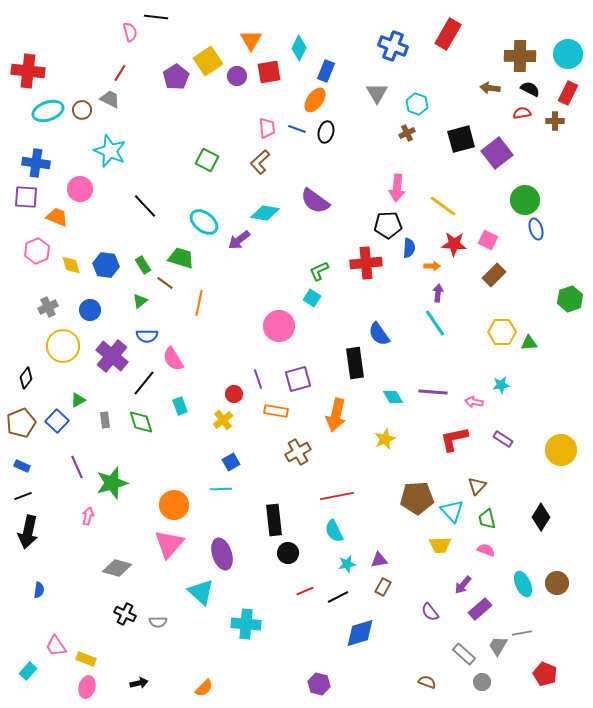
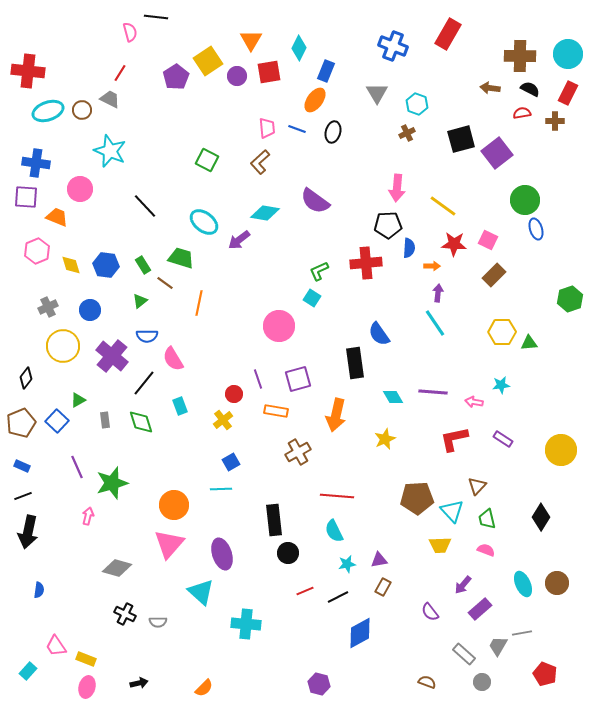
black ellipse at (326, 132): moved 7 px right
red line at (337, 496): rotated 16 degrees clockwise
blue diamond at (360, 633): rotated 12 degrees counterclockwise
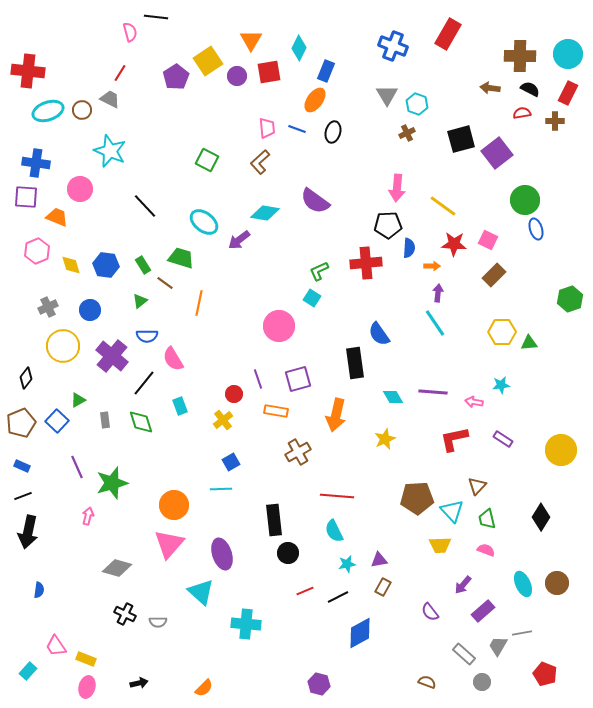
gray triangle at (377, 93): moved 10 px right, 2 px down
purple rectangle at (480, 609): moved 3 px right, 2 px down
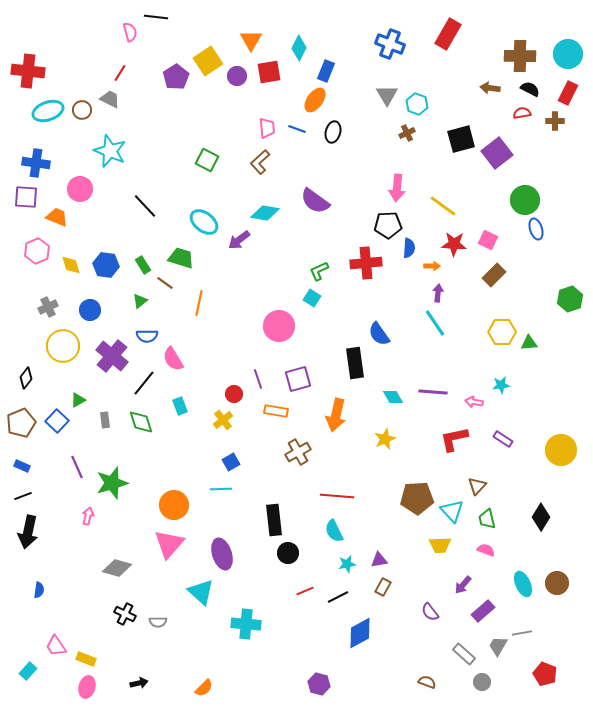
blue cross at (393, 46): moved 3 px left, 2 px up
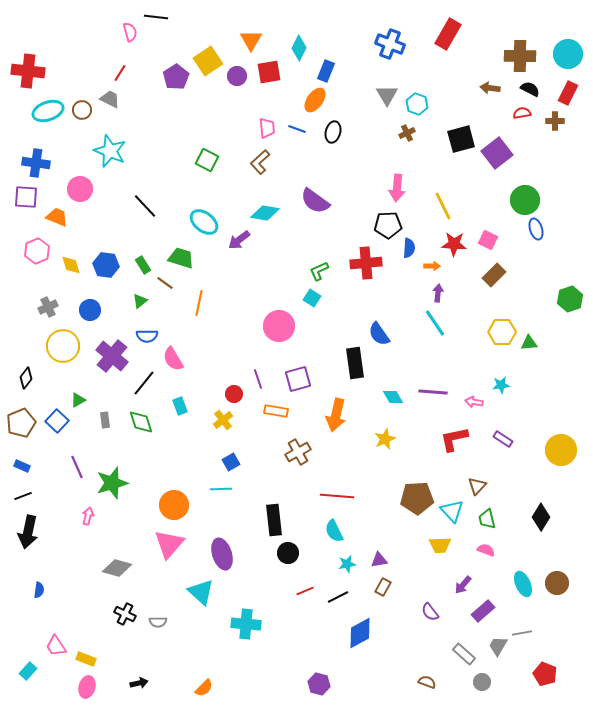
yellow line at (443, 206): rotated 28 degrees clockwise
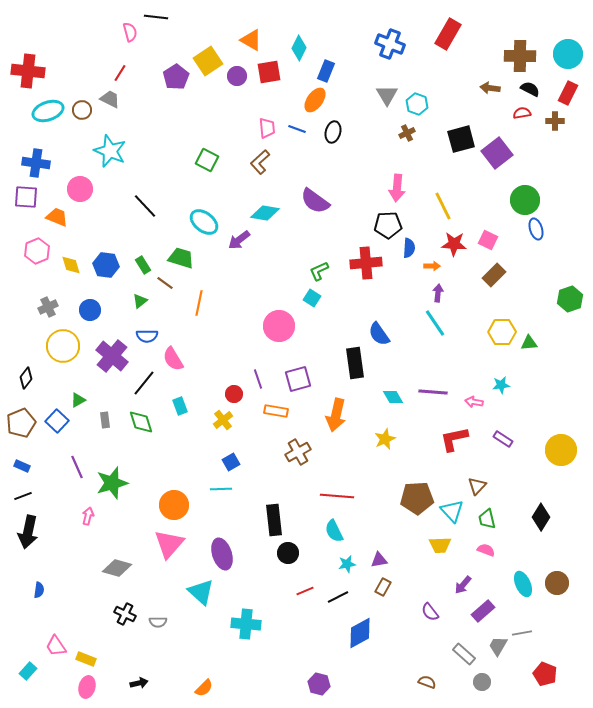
orange triangle at (251, 40): rotated 30 degrees counterclockwise
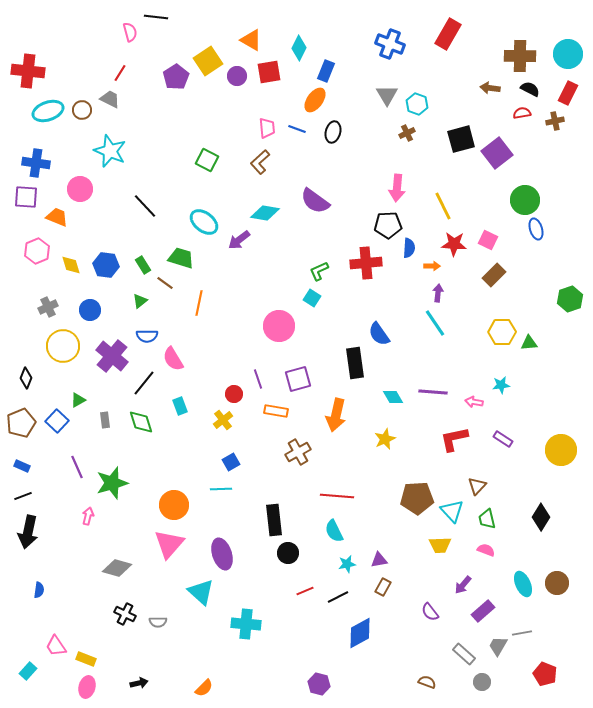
brown cross at (555, 121): rotated 12 degrees counterclockwise
black diamond at (26, 378): rotated 15 degrees counterclockwise
